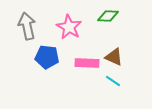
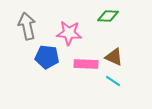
pink star: moved 6 px down; rotated 25 degrees counterclockwise
pink rectangle: moved 1 px left, 1 px down
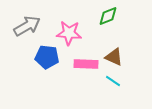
green diamond: rotated 25 degrees counterclockwise
gray arrow: rotated 72 degrees clockwise
